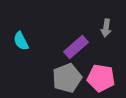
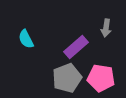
cyan semicircle: moved 5 px right, 2 px up
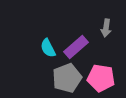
cyan semicircle: moved 22 px right, 9 px down
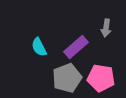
cyan semicircle: moved 9 px left, 1 px up
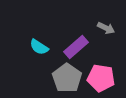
gray arrow: rotated 72 degrees counterclockwise
cyan semicircle: rotated 30 degrees counterclockwise
gray pentagon: rotated 16 degrees counterclockwise
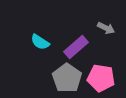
cyan semicircle: moved 1 px right, 5 px up
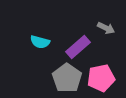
cyan semicircle: rotated 18 degrees counterclockwise
purple rectangle: moved 2 px right
pink pentagon: rotated 20 degrees counterclockwise
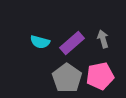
gray arrow: moved 3 px left, 11 px down; rotated 132 degrees counterclockwise
purple rectangle: moved 6 px left, 4 px up
pink pentagon: moved 1 px left, 2 px up
